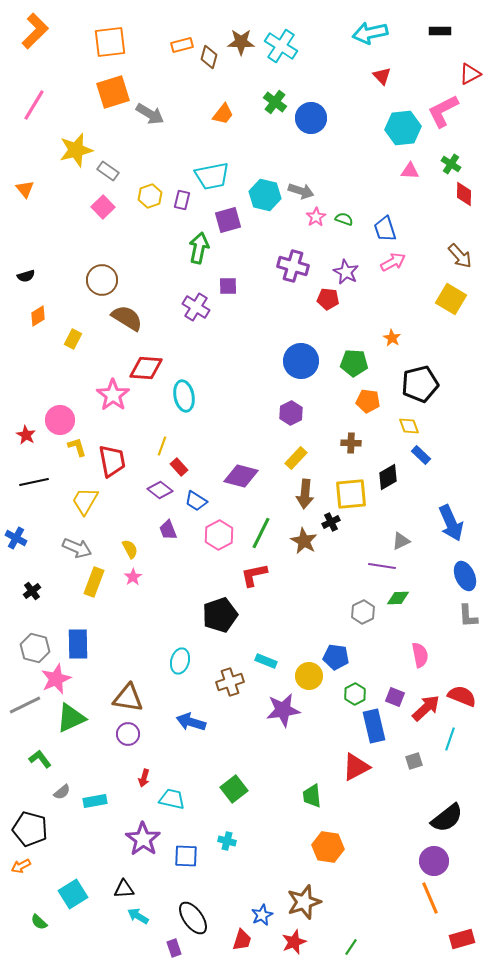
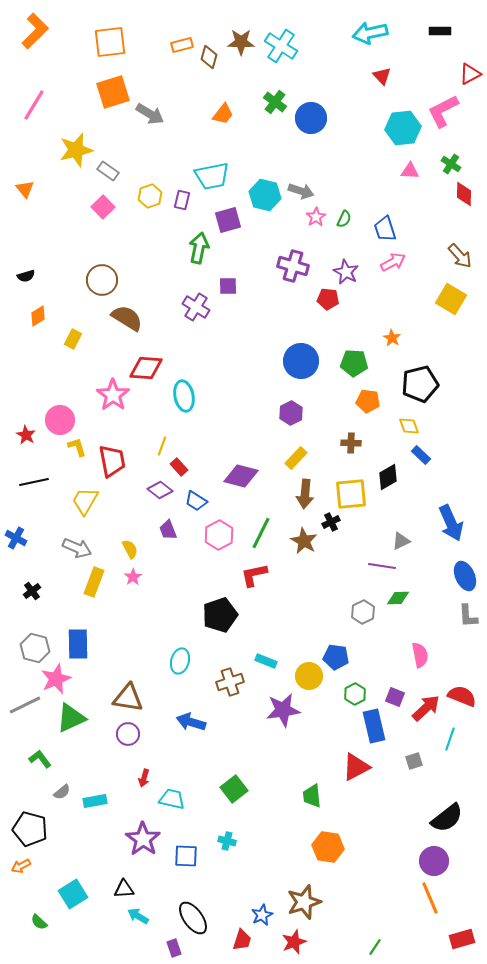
green semicircle at (344, 219): rotated 96 degrees clockwise
green line at (351, 947): moved 24 px right
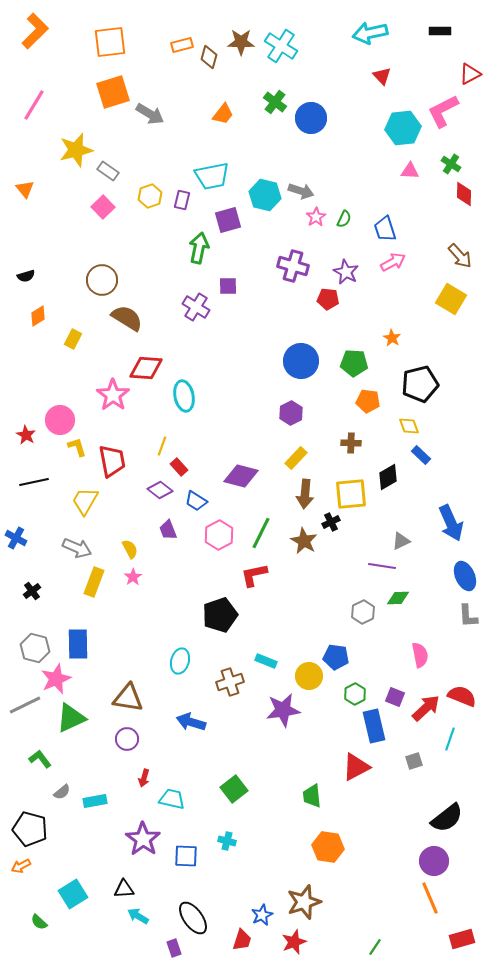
purple circle at (128, 734): moved 1 px left, 5 px down
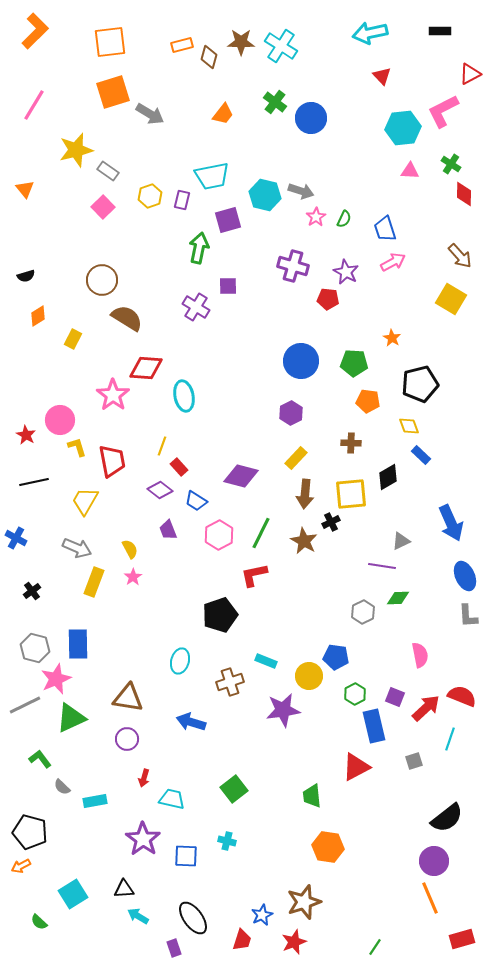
gray semicircle at (62, 792): moved 5 px up; rotated 84 degrees clockwise
black pentagon at (30, 829): moved 3 px down
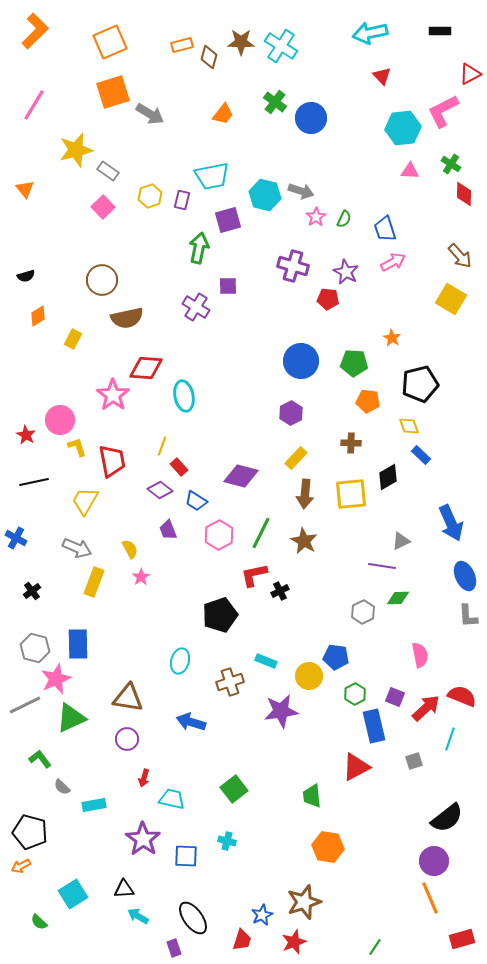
orange square at (110, 42): rotated 16 degrees counterclockwise
brown semicircle at (127, 318): rotated 136 degrees clockwise
black cross at (331, 522): moved 51 px left, 69 px down
pink star at (133, 577): moved 8 px right
purple star at (283, 710): moved 2 px left, 1 px down
cyan rectangle at (95, 801): moved 1 px left, 4 px down
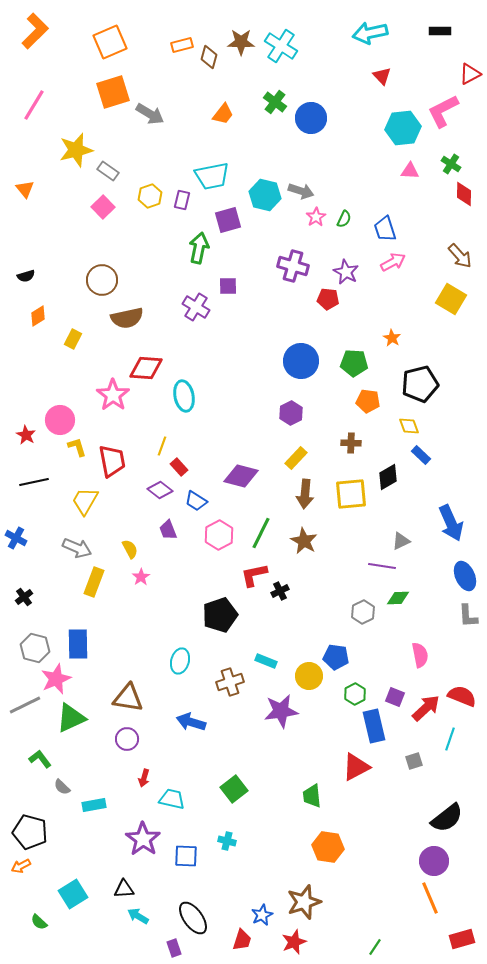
black cross at (32, 591): moved 8 px left, 6 px down
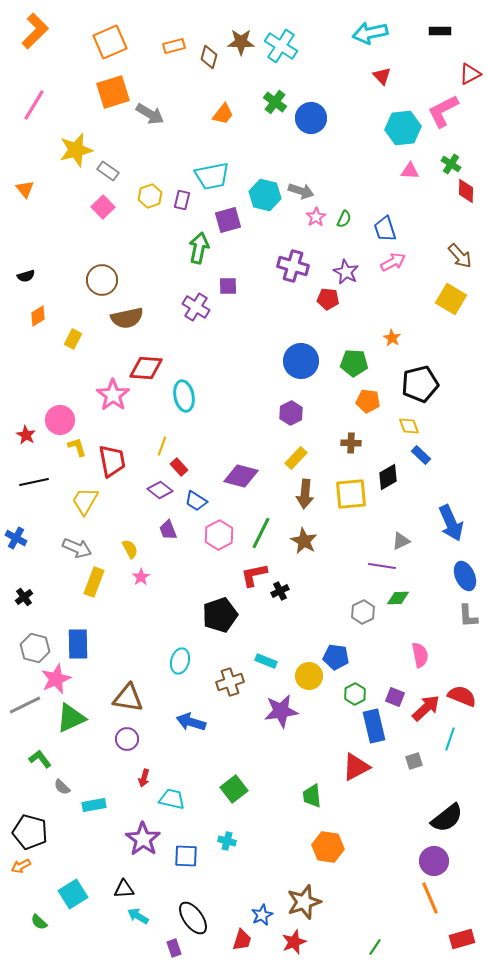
orange rectangle at (182, 45): moved 8 px left, 1 px down
red diamond at (464, 194): moved 2 px right, 3 px up
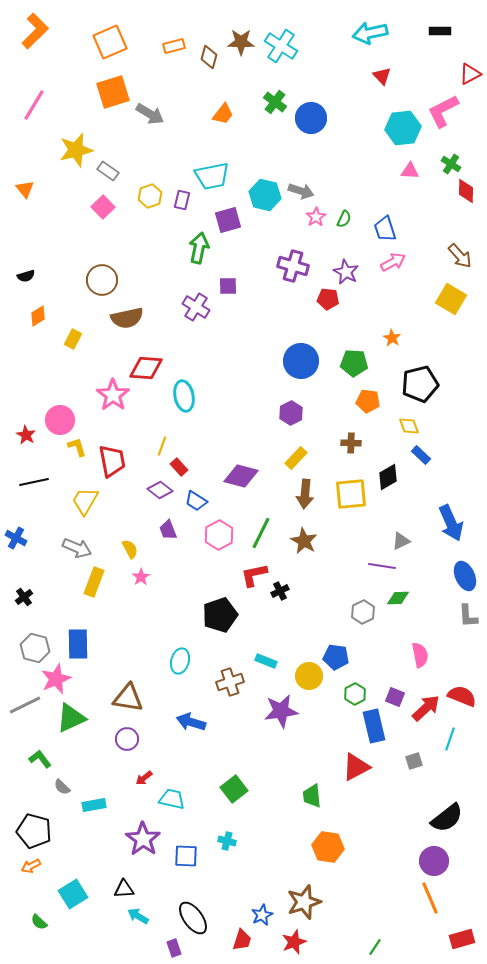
red arrow at (144, 778): rotated 36 degrees clockwise
black pentagon at (30, 832): moved 4 px right, 1 px up
orange arrow at (21, 866): moved 10 px right
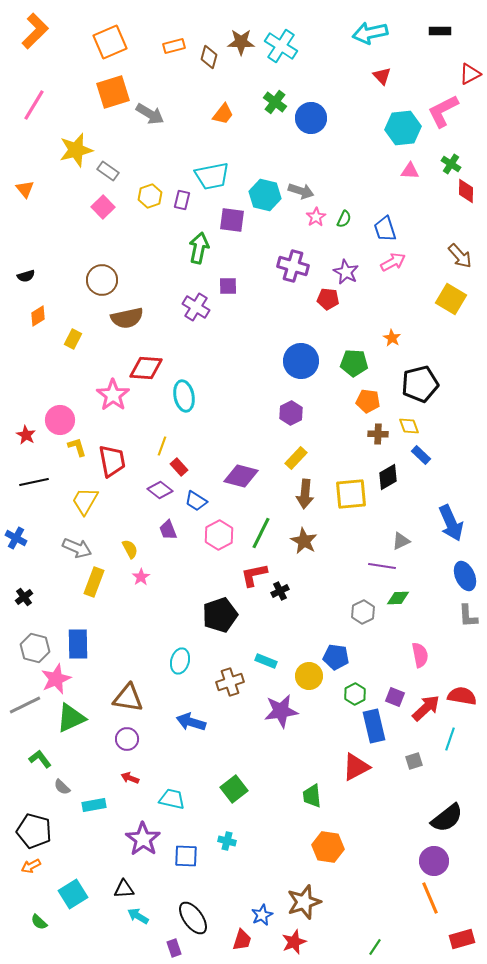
purple square at (228, 220): moved 4 px right; rotated 24 degrees clockwise
brown cross at (351, 443): moved 27 px right, 9 px up
red semicircle at (462, 696): rotated 12 degrees counterclockwise
red arrow at (144, 778): moved 14 px left; rotated 60 degrees clockwise
